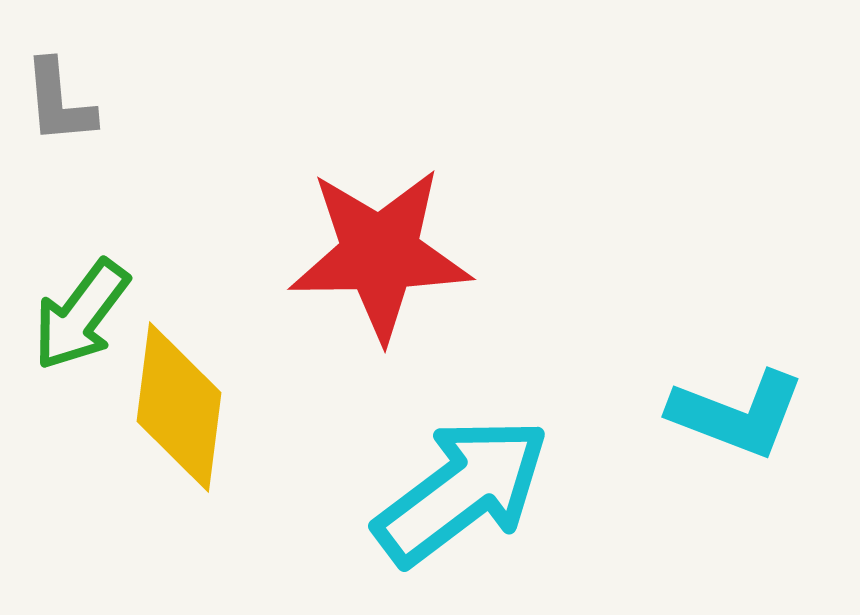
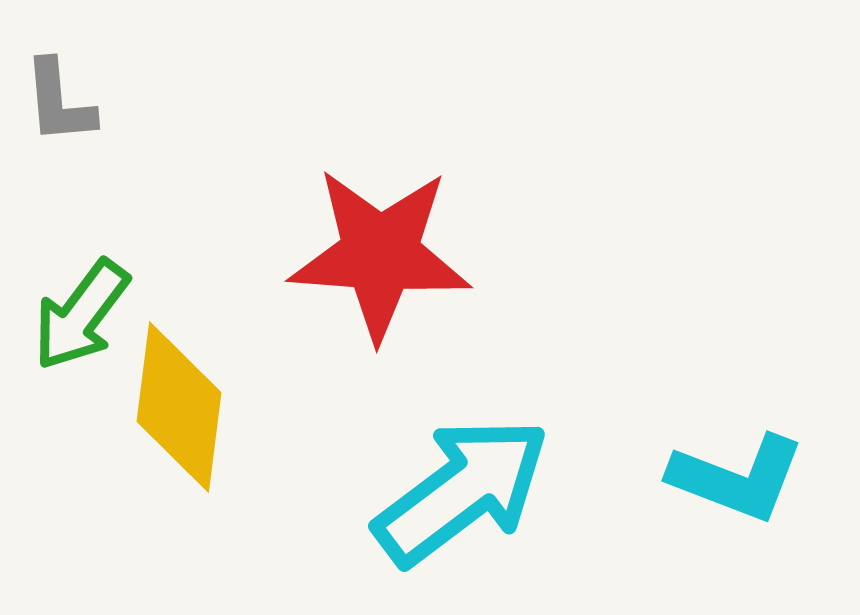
red star: rotated 5 degrees clockwise
cyan L-shape: moved 64 px down
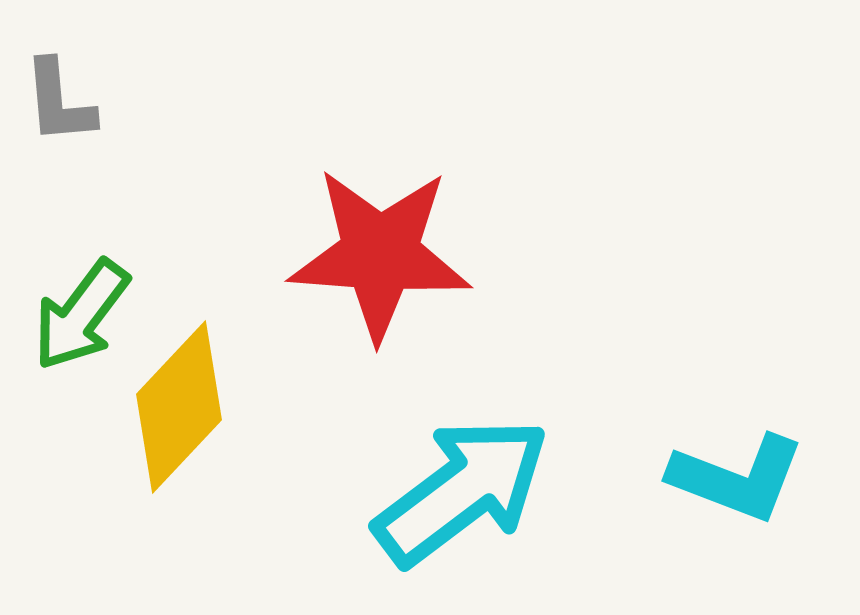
yellow diamond: rotated 36 degrees clockwise
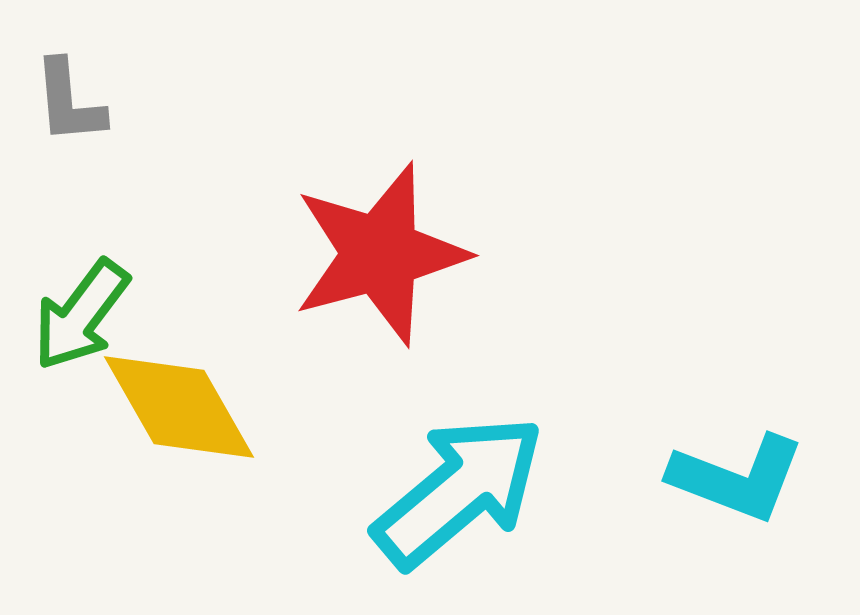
gray L-shape: moved 10 px right
red star: rotated 19 degrees counterclockwise
yellow diamond: rotated 73 degrees counterclockwise
cyan arrow: moved 3 px left; rotated 3 degrees counterclockwise
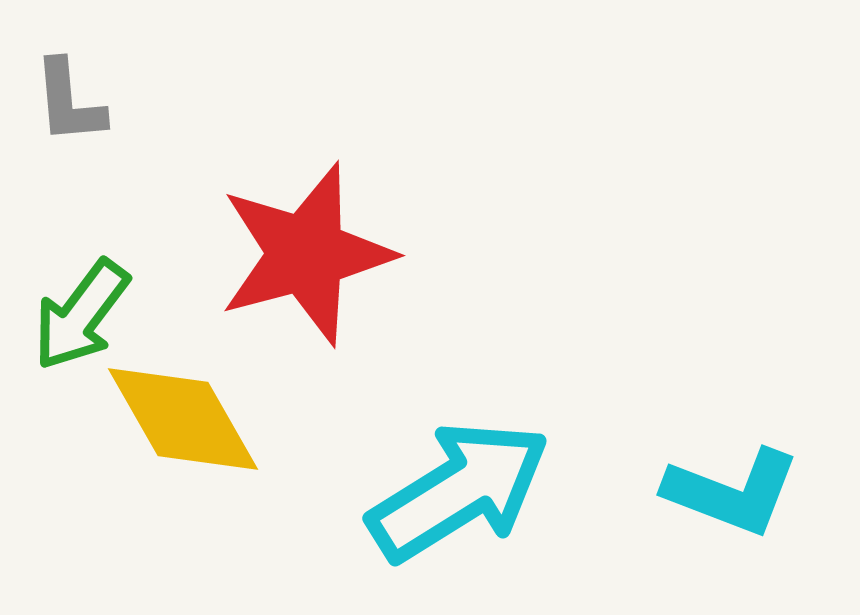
red star: moved 74 px left
yellow diamond: moved 4 px right, 12 px down
cyan L-shape: moved 5 px left, 14 px down
cyan arrow: rotated 8 degrees clockwise
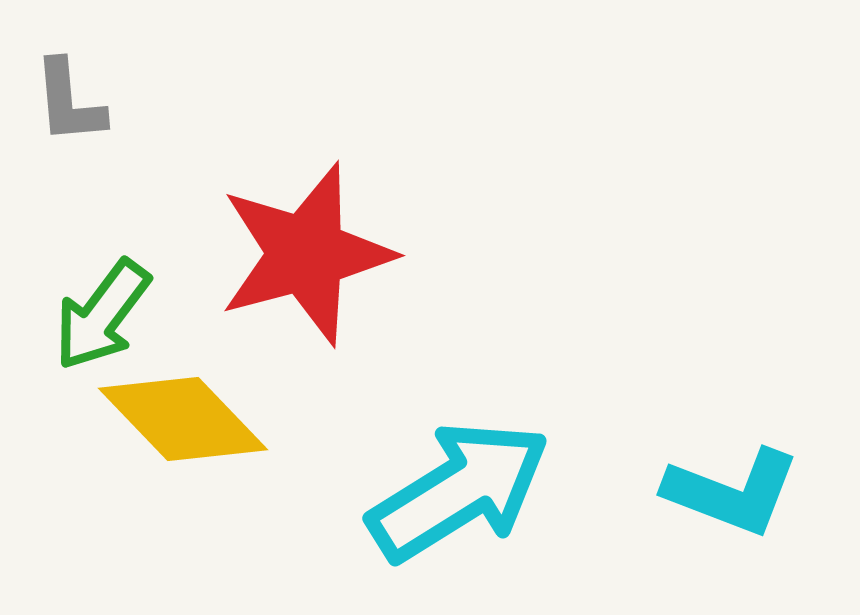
green arrow: moved 21 px right
yellow diamond: rotated 14 degrees counterclockwise
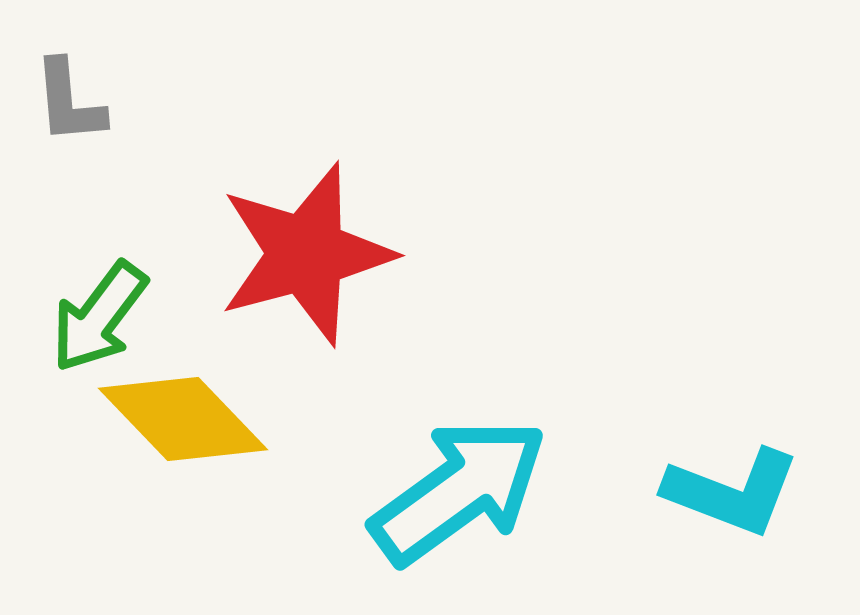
green arrow: moved 3 px left, 2 px down
cyan arrow: rotated 4 degrees counterclockwise
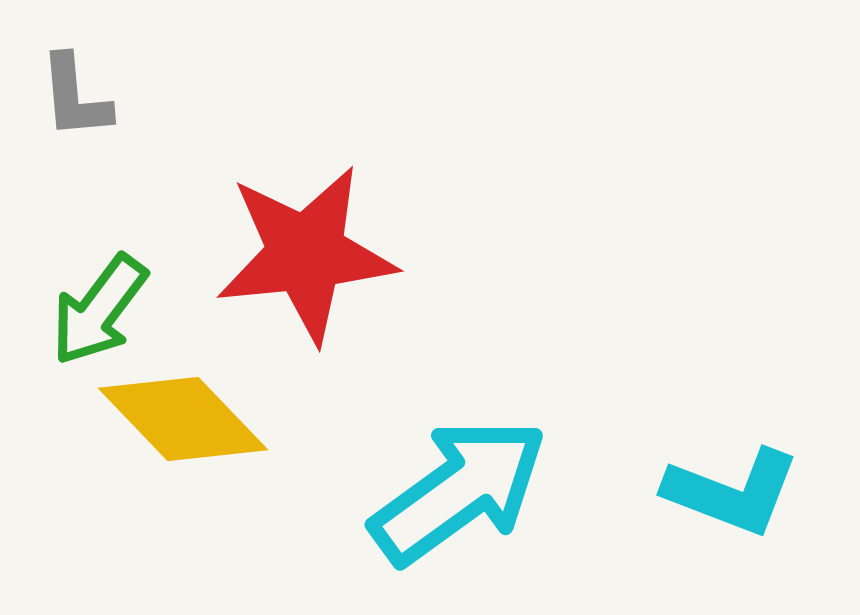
gray L-shape: moved 6 px right, 5 px up
red star: rotated 9 degrees clockwise
green arrow: moved 7 px up
